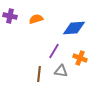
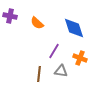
orange semicircle: moved 1 px right, 4 px down; rotated 120 degrees counterclockwise
blue diamond: rotated 75 degrees clockwise
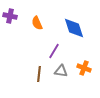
orange semicircle: rotated 24 degrees clockwise
orange cross: moved 4 px right, 10 px down
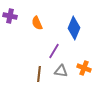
blue diamond: rotated 40 degrees clockwise
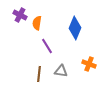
purple cross: moved 10 px right, 1 px up; rotated 16 degrees clockwise
orange semicircle: rotated 32 degrees clockwise
blue diamond: moved 1 px right
purple line: moved 7 px left, 5 px up; rotated 63 degrees counterclockwise
orange cross: moved 5 px right, 4 px up
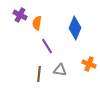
gray triangle: moved 1 px left, 1 px up
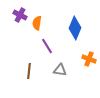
orange cross: moved 5 px up
brown line: moved 10 px left, 3 px up
